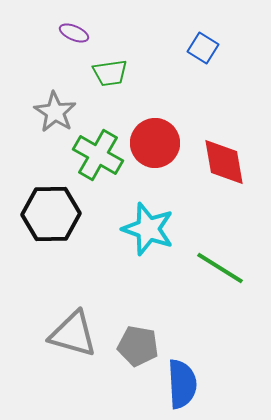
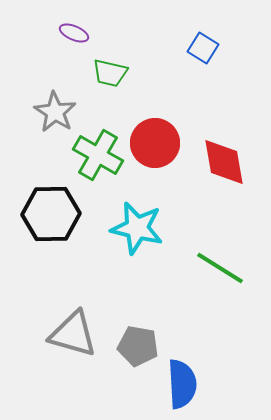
green trapezoid: rotated 21 degrees clockwise
cyan star: moved 11 px left, 1 px up; rotated 6 degrees counterclockwise
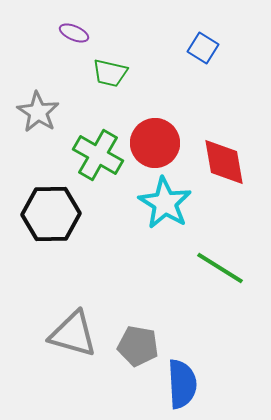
gray star: moved 17 px left
cyan star: moved 28 px right, 25 px up; rotated 18 degrees clockwise
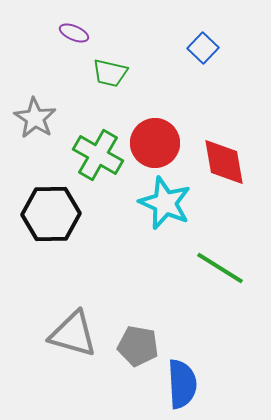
blue square: rotated 12 degrees clockwise
gray star: moved 3 px left, 6 px down
cyan star: rotated 8 degrees counterclockwise
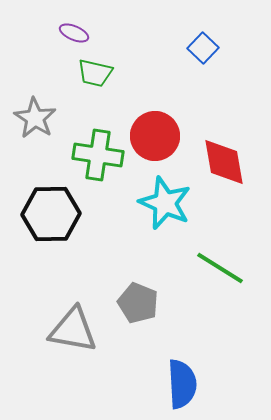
green trapezoid: moved 15 px left
red circle: moved 7 px up
green cross: rotated 21 degrees counterclockwise
gray triangle: moved 4 px up; rotated 6 degrees counterclockwise
gray pentagon: moved 43 px up; rotated 12 degrees clockwise
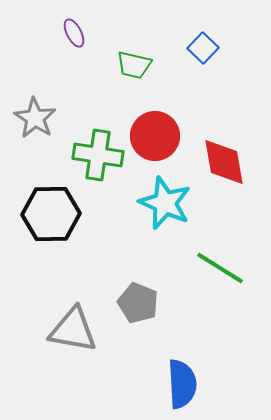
purple ellipse: rotated 40 degrees clockwise
green trapezoid: moved 39 px right, 8 px up
